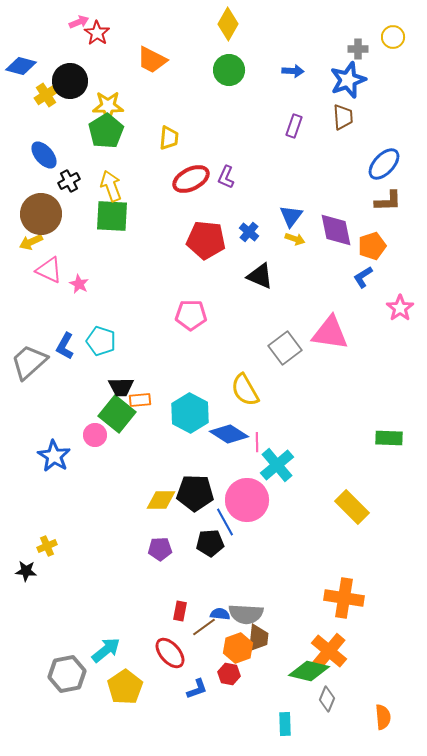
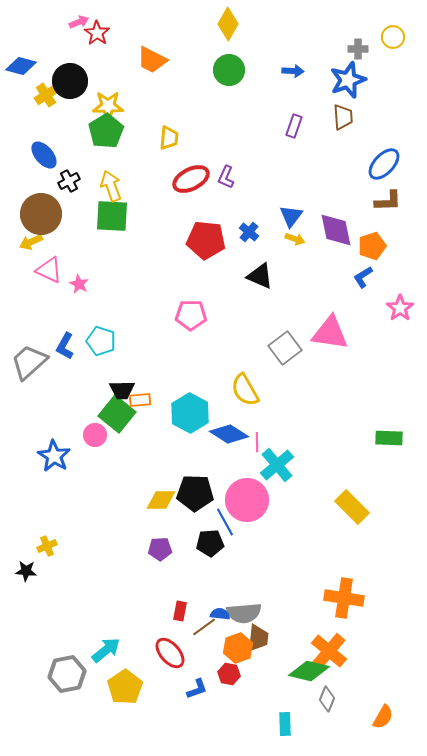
black trapezoid at (121, 387): moved 1 px right, 3 px down
gray semicircle at (246, 614): moved 2 px left, 1 px up; rotated 8 degrees counterclockwise
orange semicircle at (383, 717): rotated 35 degrees clockwise
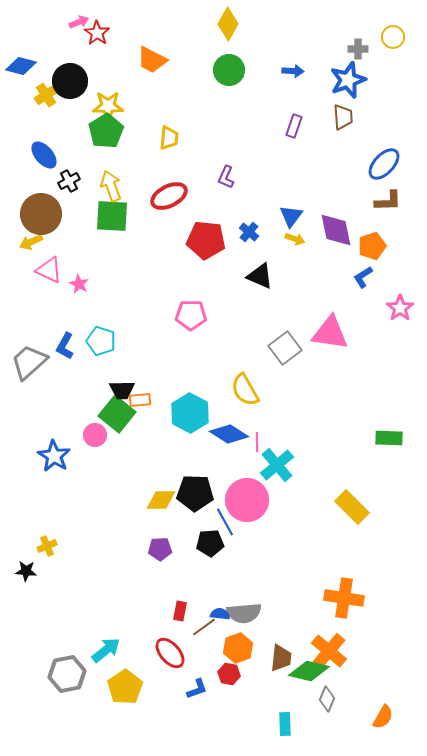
red ellipse at (191, 179): moved 22 px left, 17 px down
brown trapezoid at (258, 638): moved 23 px right, 20 px down
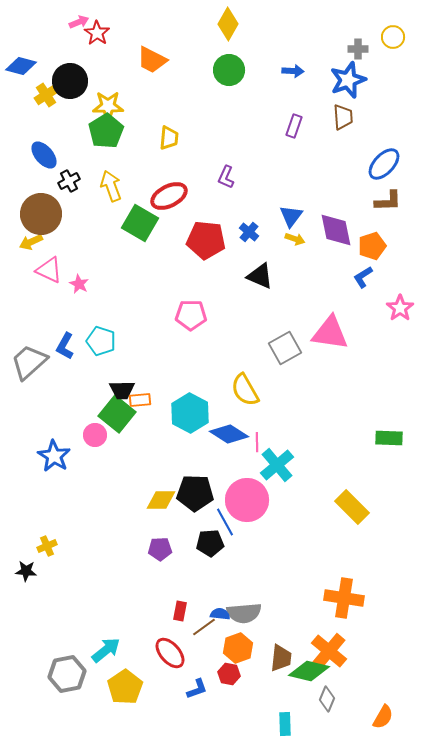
green square at (112, 216): moved 28 px right, 7 px down; rotated 27 degrees clockwise
gray square at (285, 348): rotated 8 degrees clockwise
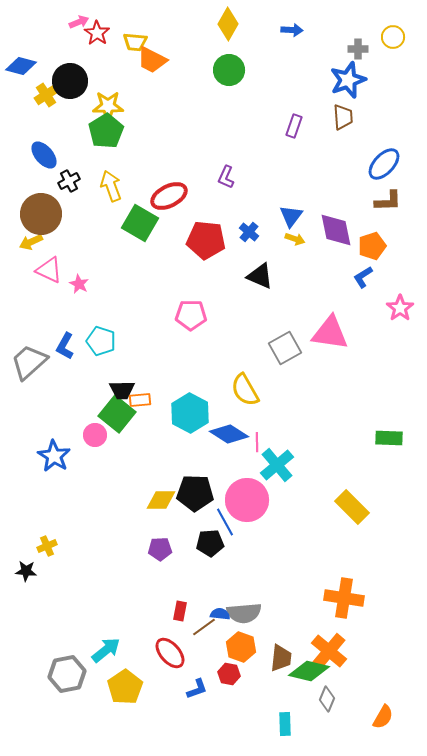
blue arrow at (293, 71): moved 1 px left, 41 px up
yellow trapezoid at (169, 138): moved 34 px left, 96 px up; rotated 90 degrees clockwise
orange hexagon at (238, 648): moved 3 px right, 1 px up; rotated 20 degrees counterclockwise
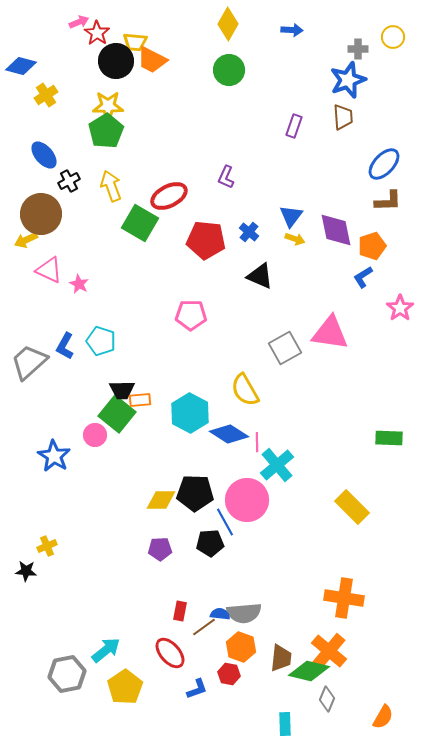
black circle at (70, 81): moved 46 px right, 20 px up
yellow arrow at (31, 242): moved 5 px left, 2 px up
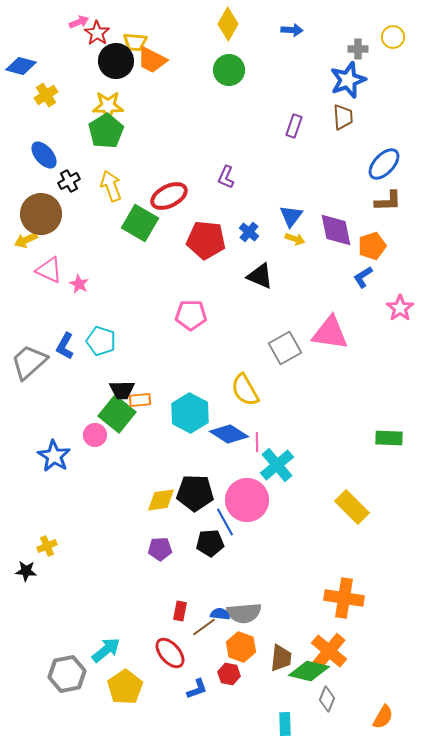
yellow diamond at (161, 500): rotated 8 degrees counterclockwise
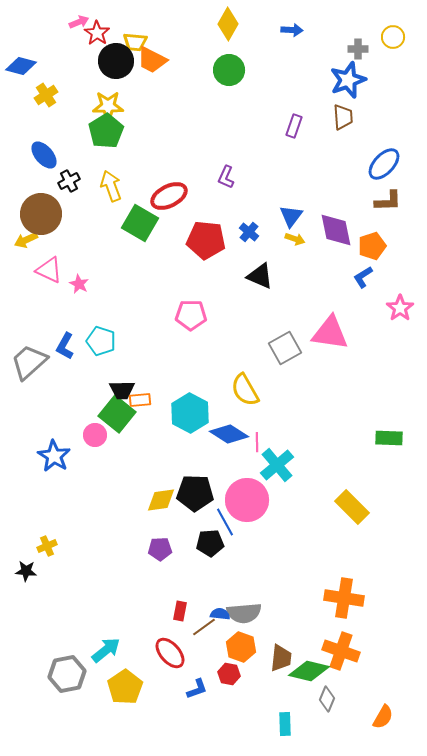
orange cross at (329, 651): moved 12 px right; rotated 21 degrees counterclockwise
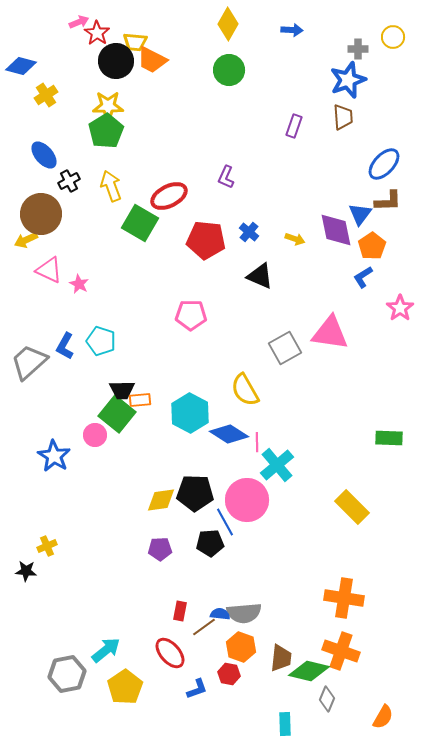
blue triangle at (291, 216): moved 69 px right, 2 px up
orange pentagon at (372, 246): rotated 16 degrees counterclockwise
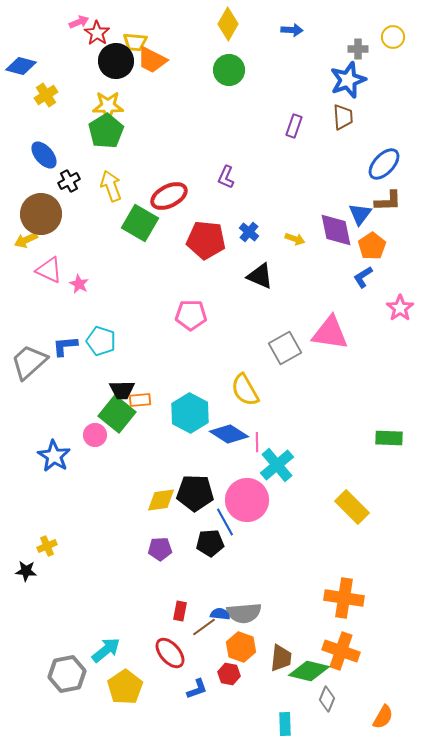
blue L-shape at (65, 346): rotated 56 degrees clockwise
